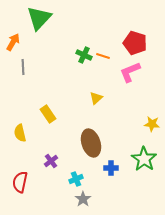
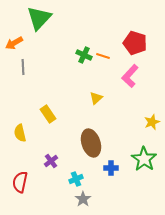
orange arrow: moved 1 px right, 1 px down; rotated 150 degrees counterclockwise
pink L-shape: moved 4 px down; rotated 25 degrees counterclockwise
yellow star: moved 2 px up; rotated 28 degrees counterclockwise
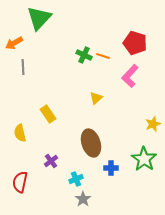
yellow star: moved 1 px right, 2 px down
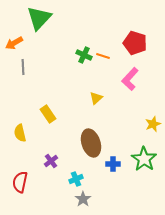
pink L-shape: moved 3 px down
blue cross: moved 2 px right, 4 px up
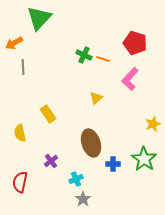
orange line: moved 3 px down
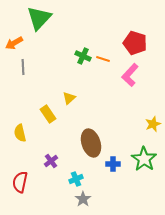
green cross: moved 1 px left, 1 px down
pink L-shape: moved 4 px up
yellow triangle: moved 27 px left
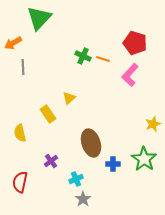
orange arrow: moved 1 px left
